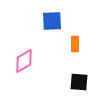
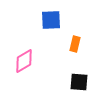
blue square: moved 1 px left, 1 px up
orange rectangle: rotated 14 degrees clockwise
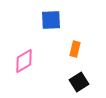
orange rectangle: moved 5 px down
black square: rotated 36 degrees counterclockwise
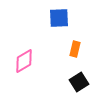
blue square: moved 8 px right, 2 px up
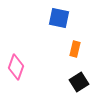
blue square: rotated 15 degrees clockwise
pink diamond: moved 8 px left, 6 px down; rotated 40 degrees counterclockwise
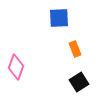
blue square: rotated 15 degrees counterclockwise
orange rectangle: rotated 35 degrees counterclockwise
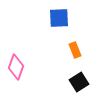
orange rectangle: moved 1 px down
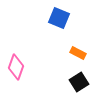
blue square: rotated 25 degrees clockwise
orange rectangle: moved 3 px right, 3 px down; rotated 42 degrees counterclockwise
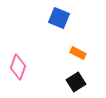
pink diamond: moved 2 px right
black square: moved 3 px left
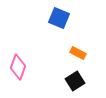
black square: moved 1 px left, 1 px up
